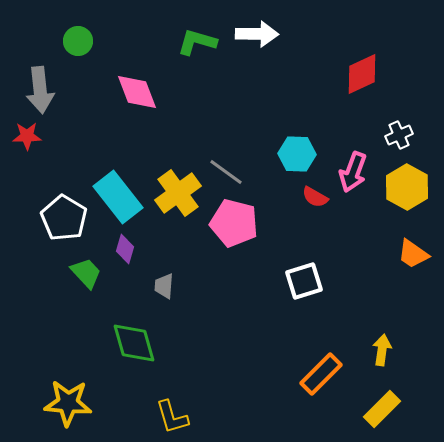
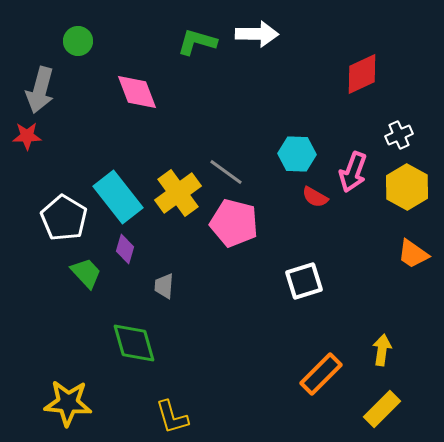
gray arrow: rotated 21 degrees clockwise
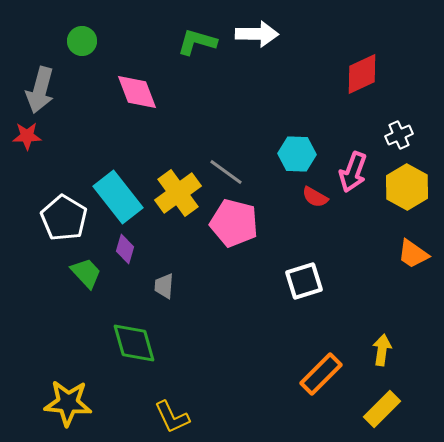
green circle: moved 4 px right
yellow L-shape: rotated 9 degrees counterclockwise
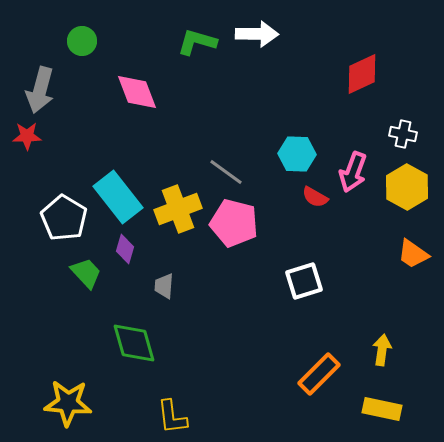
white cross: moved 4 px right, 1 px up; rotated 36 degrees clockwise
yellow cross: moved 16 px down; rotated 15 degrees clockwise
orange rectangle: moved 2 px left
yellow rectangle: rotated 57 degrees clockwise
yellow L-shape: rotated 18 degrees clockwise
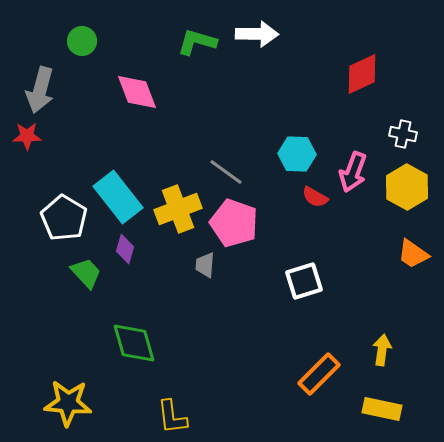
pink pentagon: rotated 6 degrees clockwise
gray trapezoid: moved 41 px right, 21 px up
